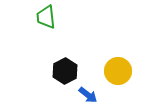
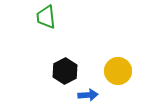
blue arrow: rotated 42 degrees counterclockwise
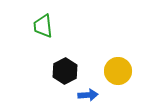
green trapezoid: moved 3 px left, 9 px down
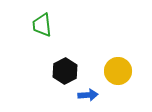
green trapezoid: moved 1 px left, 1 px up
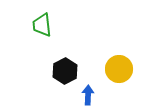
yellow circle: moved 1 px right, 2 px up
blue arrow: rotated 84 degrees counterclockwise
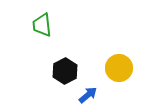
yellow circle: moved 1 px up
blue arrow: rotated 48 degrees clockwise
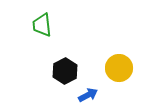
blue arrow: rotated 12 degrees clockwise
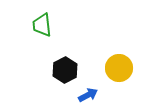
black hexagon: moved 1 px up
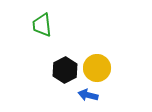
yellow circle: moved 22 px left
blue arrow: rotated 138 degrees counterclockwise
